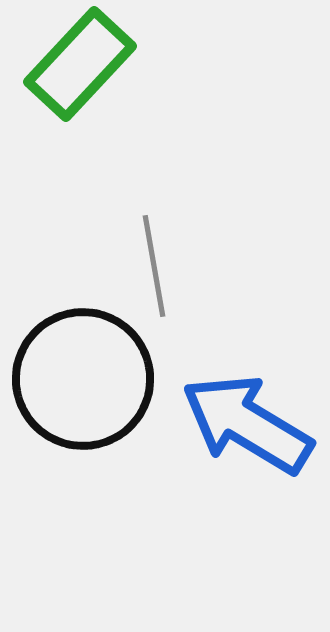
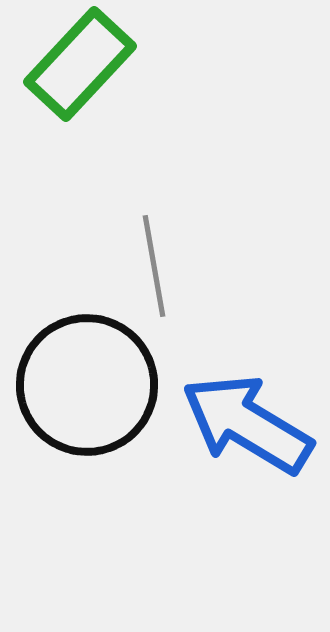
black circle: moved 4 px right, 6 px down
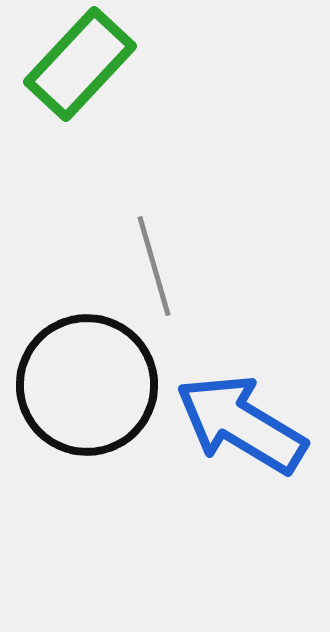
gray line: rotated 6 degrees counterclockwise
blue arrow: moved 6 px left
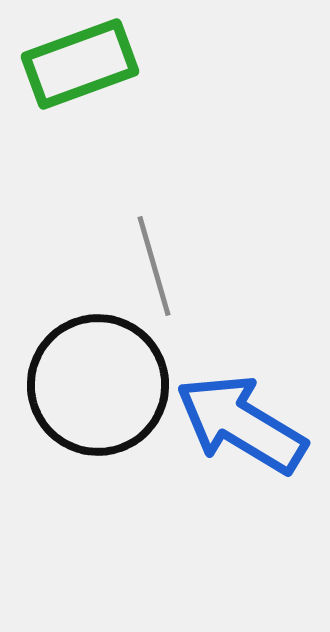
green rectangle: rotated 27 degrees clockwise
black circle: moved 11 px right
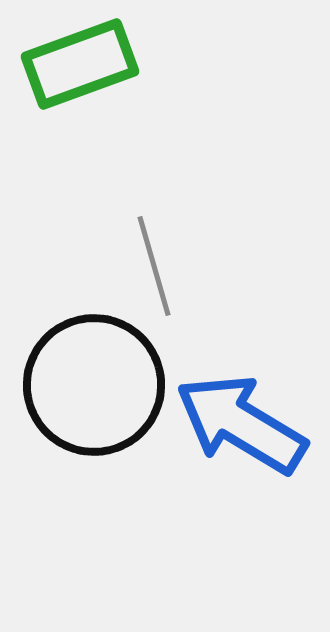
black circle: moved 4 px left
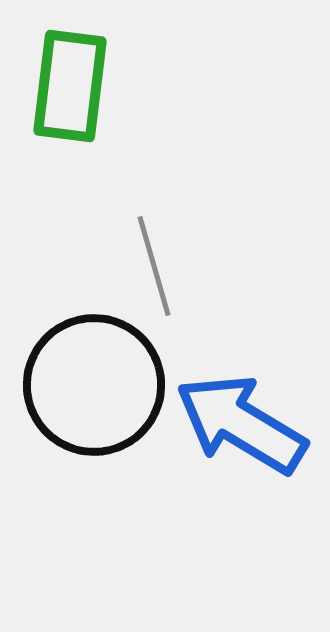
green rectangle: moved 10 px left, 22 px down; rotated 63 degrees counterclockwise
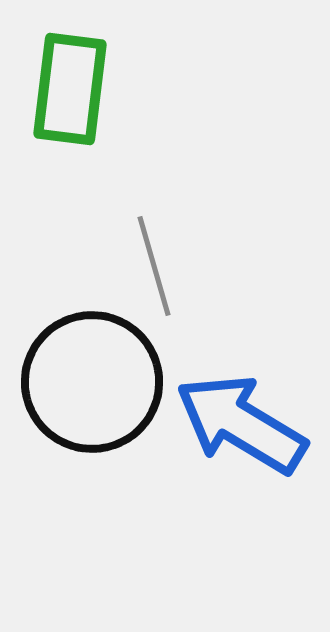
green rectangle: moved 3 px down
black circle: moved 2 px left, 3 px up
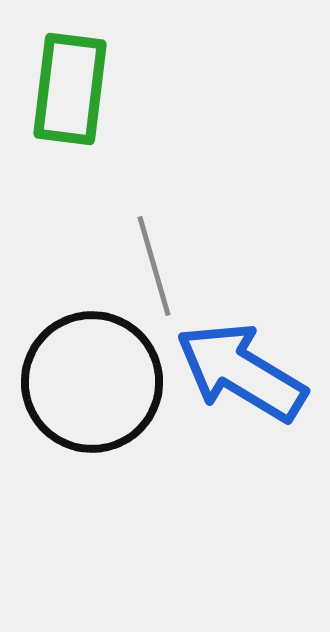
blue arrow: moved 52 px up
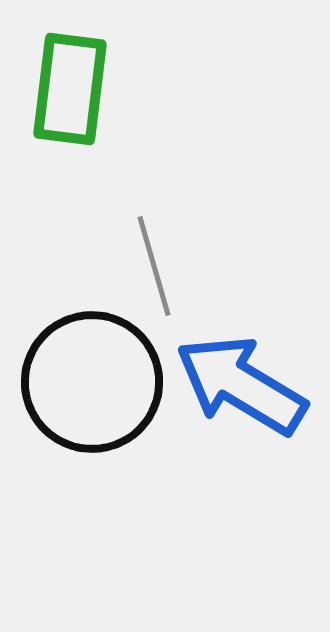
blue arrow: moved 13 px down
